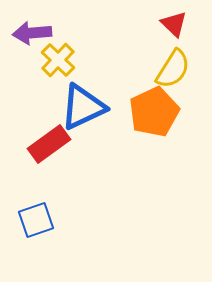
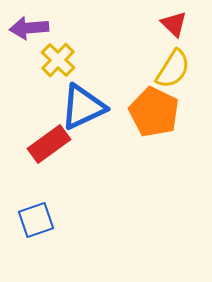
purple arrow: moved 3 px left, 5 px up
orange pentagon: rotated 21 degrees counterclockwise
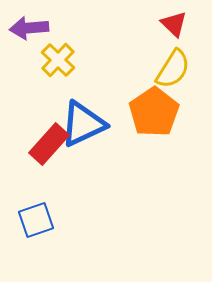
blue triangle: moved 17 px down
orange pentagon: rotated 12 degrees clockwise
red rectangle: rotated 12 degrees counterclockwise
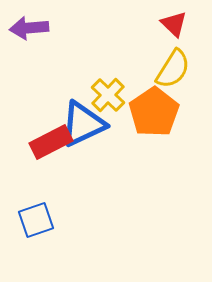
yellow cross: moved 50 px right, 35 px down
red rectangle: moved 2 px right, 2 px up; rotated 21 degrees clockwise
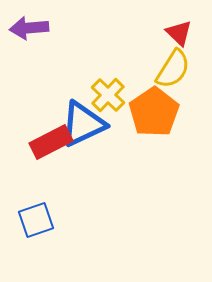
red triangle: moved 5 px right, 9 px down
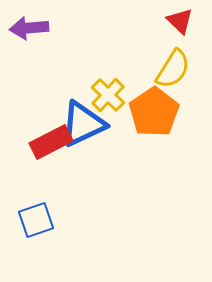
red triangle: moved 1 px right, 12 px up
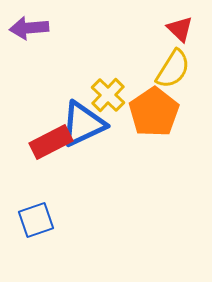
red triangle: moved 8 px down
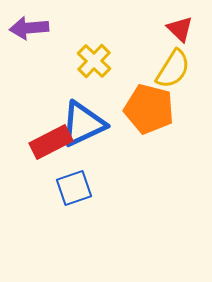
yellow cross: moved 14 px left, 34 px up
orange pentagon: moved 5 px left, 3 px up; rotated 24 degrees counterclockwise
blue square: moved 38 px right, 32 px up
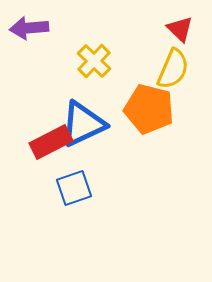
yellow semicircle: rotated 9 degrees counterclockwise
